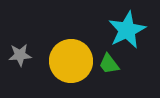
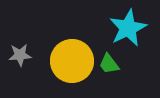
cyan star: moved 1 px right, 2 px up
yellow circle: moved 1 px right
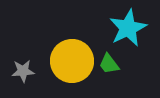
gray star: moved 3 px right, 16 px down
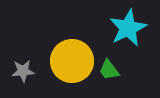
green trapezoid: moved 6 px down
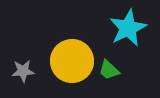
green trapezoid: rotated 10 degrees counterclockwise
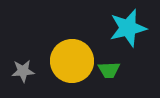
cyan star: rotated 12 degrees clockwise
green trapezoid: rotated 45 degrees counterclockwise
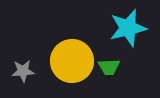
green trapezoid: moved 3 px up
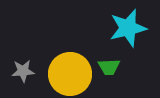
yellow circle: moved 2 px left, 13 px down
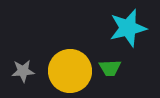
green trapezoid: moved 1 px right, 1 px down
yellow circle: moved 3 px up
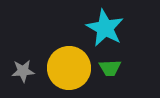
cyan star: moved 23 px left; rotated 30 degrees counterclockwise
yellow circle: moved 1 px left, 3 px up
